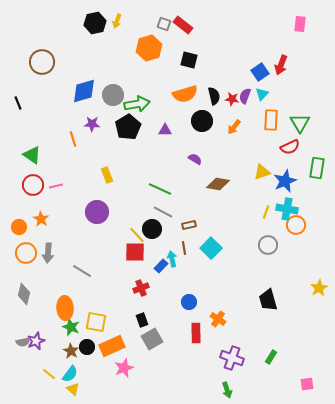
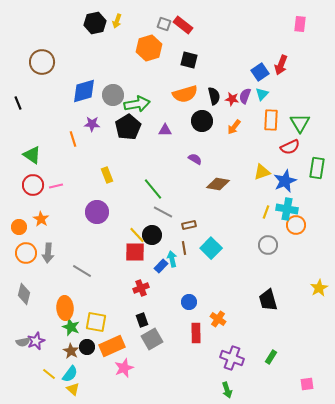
green line at (160, 189): moved 7 px left; rotated 25 degrees clockwise
black circle at (152, 229): moved 6 px down
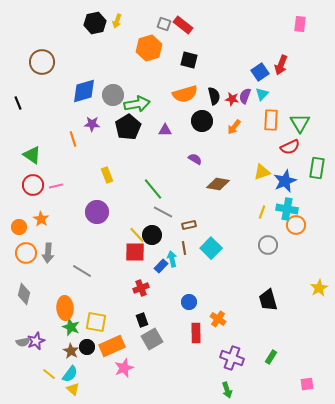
yellow line at (266, 212): moved 4 px left
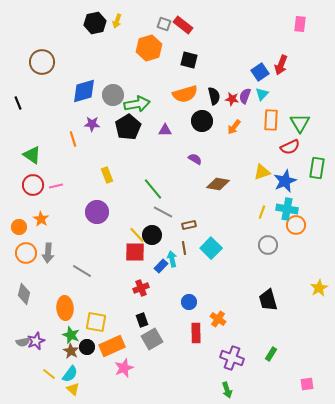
green star at (71, 327): moved 8 px down
green rectangle at (271, 357): moved 3 px up
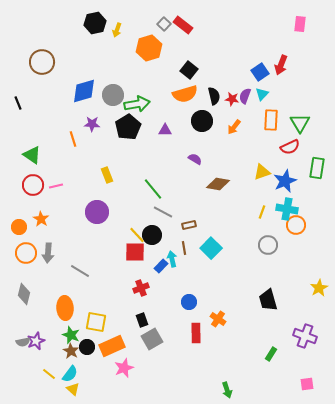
yellow arrow at (117, 21): moved 9 px down
gray square at (164, 24): rotated 24 degrees clockwise
black square at (189, 60): moved 10 px down; rotated 24 degrees clockwise
gray line at (82, 271): moved 2 px left
purple cross at (232, 358): moved 73 px right, 22 px up
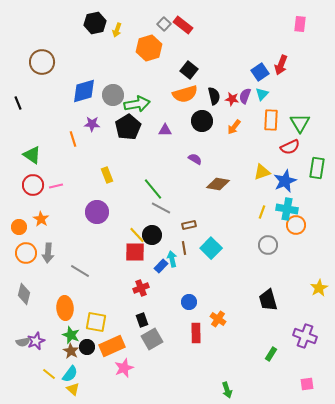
gray line at (163, 212): moved 2 px left, 4 px up
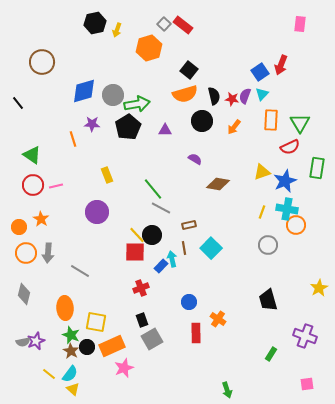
black line at (18, 103): rotated 16 degrees counterclockwise
